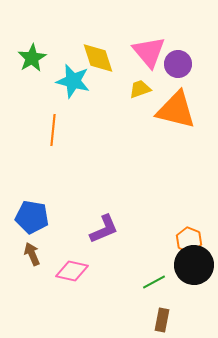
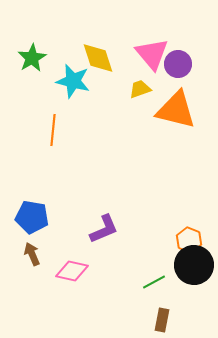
pink triangle: moved 3 px right, 2 px down
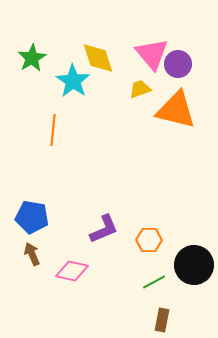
cyan star: rotated 20 degrees clockwise
orange hexagon: moved 40 px left; rotated 20 degrees counterclockwise
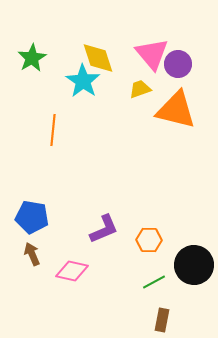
cyan star: moved 10 px right
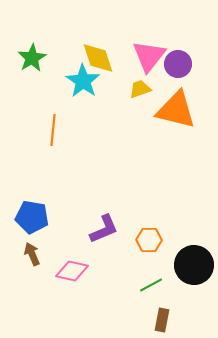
pink triangle: moved 3 px left, 2 px down; rotated 18 degrees clockwise
green line: moved 3 px left, 3 px down
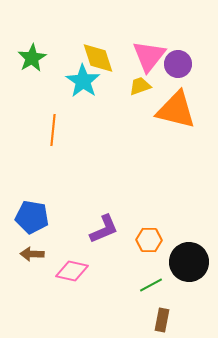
yellow trapezoid: moved 3 px up
brown arrow: rotated 65 degrees counterclockwise
black circle: moved 5 px left, 3 px up
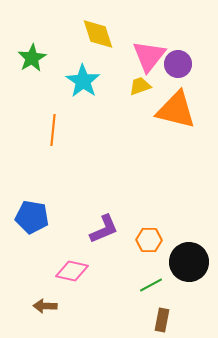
yellow diamond: moved 24 px up
brown arrow: moved 13 px right, 52 px down
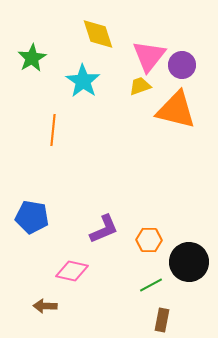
purple circle: moved 4 px right, 1 px down
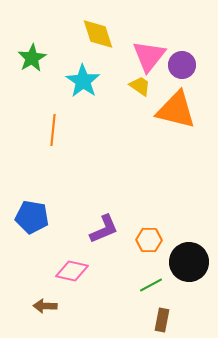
yellow trapezoid: rotated 55 degrees clockwise
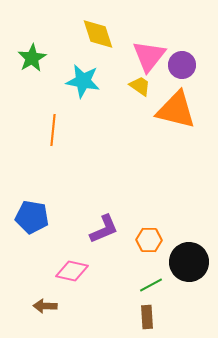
cyan star: rotated 24 degrees counterclockwise
brown rectangle: moved 15 px left, 3 px up; rotated 15 degrees counterclockwise
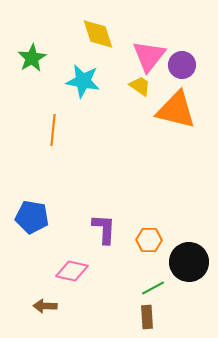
purple L-shape: rotated 64 degrees counterclockwise
green line: moved 2 px right, 3 px down
